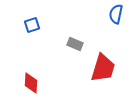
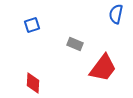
red trapezoid: rotated 20 degrees clockwise
red diamond: moved 2 px right
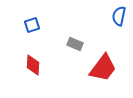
blue semicircle: moved 3 px right, 2 px down
red diamond: moved 18 px up
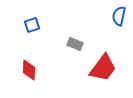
red diamond: moved 4 px left, 5 px down
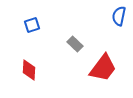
gray rectangle: rotated 21 degrees clockwise
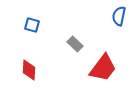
blue square: rotated 35 degrees clockwise
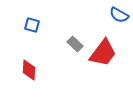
blue semicircle: moved 1 px up; rotated 72 degrees counterclockwise
red trapezoid: moved 15 px up
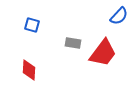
blue semicircle: moved 1 px down; rotated 78 degrees counterclockwise
gray rectangle: moved 2 px left, 1 px up; rotated 35 degrees counterclockwise
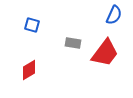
blue semicircle: moved 5 px left, 1 px up; rotated 18 degrees counterclockwise
red trapezoid: moved 2 px right
red diamond: rotated 55 degrees clockwise
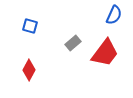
blue square: moved 2 px left, 1 px down
gray rectangle: rotated 49 degrees counterclockwise
red diamond: rotated 30 degrees counterclockwise
